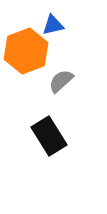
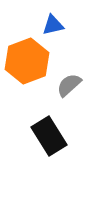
orange hexagon: moved 1 px right, 10 px down
gray semicircle: moved 8 px right, 4 px down
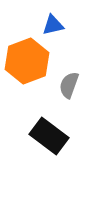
gray semicircle: rotated 28 degrees counterclockwise
black rectangle: rotated 21 degrees counterclockwise
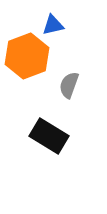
orange hexagon: moved 5 px up
black rectangle: rotated 6 degrees counterclockwise
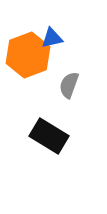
blue triangle: moved 1 px left, 13 px down
orange hexagon: moved 1 px right, 1 px up
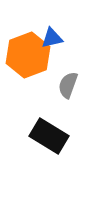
gray semicircle: moved 1 px left
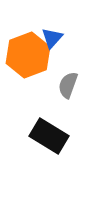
blue triangle: rotated 35 degrees counterclockwise
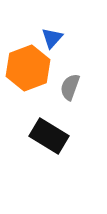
orange hexagon: moved 13 px down
gray semicircle: moved 2 px right, 2 px down
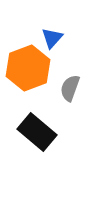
gray semicircle: moved 1 px down
black rectangle: moved 12 px left, 4 px up; rotated 9 degrees clockwise
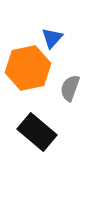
orange hexagon: rotated 9 degrees clockwise
